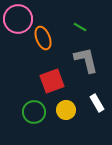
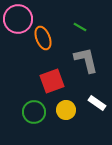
white rectangle: rotated 24 degrees counterclockwise
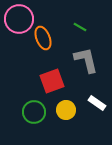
pink circle: moved 1 px right
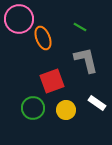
green circle: moved 1 px left, 4 px up
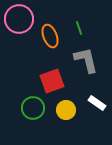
green line: moved 1 px left, 1 px down; rotated 40 degrees clockwise
orange ellipse: moved 7 px right, 2 px up
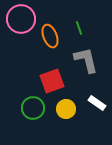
pink circle: moved 2 px right
yellow circle: moved 1 px up
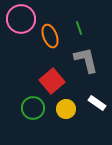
red square: rotated 20 degrees counterclockwise
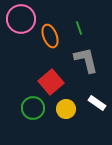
red square: moved 1 px left, 1 px down
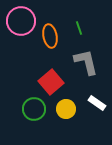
pink circle: moved 2 px down
orange ellipse: rotated 10 degrees clockwise
gray L-shape: moved 2 px down
green circle: moved 1 px right, 1 px down
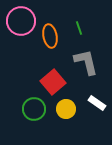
red square: moved 2 px right
